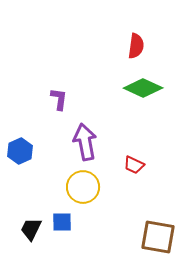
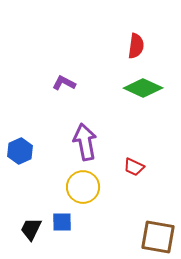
purple L-shape: moved 5 px right, 16 px up; rotated 70 degrees counterclockwise
red trapezoid: moved 2 px down
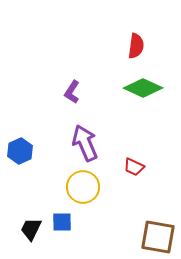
purple L-shape: moved 8 px right, 9 px down; rotated 85 degrees counterclockwise
purple arrow: moved 1 px down; rotated 12 degrees counterclockwise
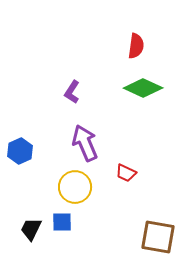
red trapezoid: moved 8 px left, 6 px down
yellow circle: moved 8 px left
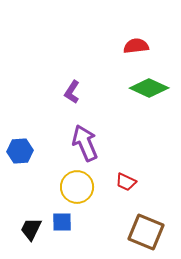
red semicircle: rotated 105 degrees counterclockwise
green diamond: moved 6 px right
blue hexagon: rotated 20 degrees clockwise
red trapezoid: moved 9 px down
yellow circle: moved 2 px right
brown square: moved 12 px left, 5 px up; rotated 12 degrees clockwise
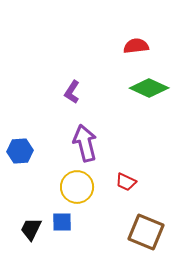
purple arrow: rotated 9 degrees clockwise
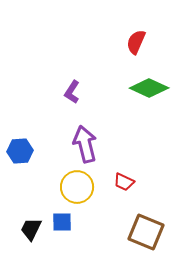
red semicircle: moved 4 px up; rotated 60 degrees counterclockwise
purple arrow: moved 1 px down
red trapezoid: moved 2 px left
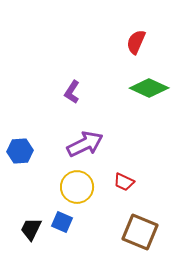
purple arrow: rotated 78 degrees clockwise
blue square: rotated 25 degrees clockwise
brown square: moved 6 px left
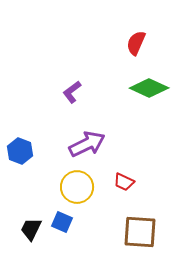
red semicircle: moved 1 px down
purple L-shape: rotated 20 degrees clockwise
purple arrow: moved 2 px right
blue hexagon: rotated 25 degrees clockwise
brown square: rotated 18 degrees counterclockwise
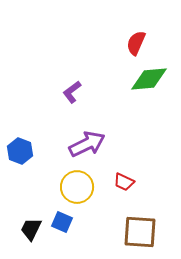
green diamond: moved 9 px up; rotated 30 degrees counterclockwise
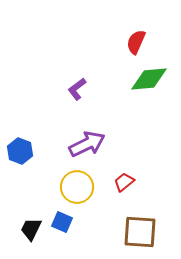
red semicircle: moved 1 px up
purple L-shape: moved 5 px right, 3 px up
red trapezoid: rotated 115 degrees clockwise
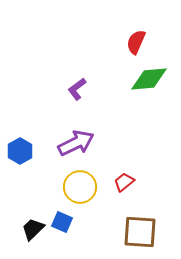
purple arrow: moved 11 px left, 1 px up
blue hexagon: rotated 10 degrees clockwise
yellow circle: moved 3 px right
black trapezoid: moved 2 px right; rotated 20 degrees clockwise
